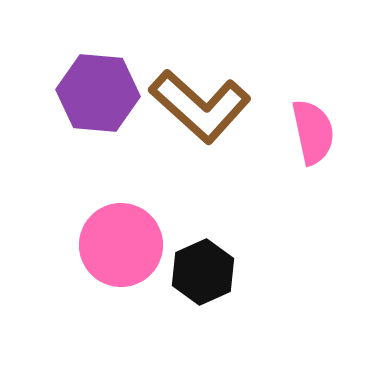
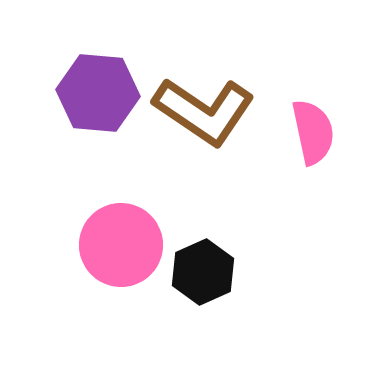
brown L-shape: moved 4 px right, 5 px down; rotated 8 degrees counterclockwise
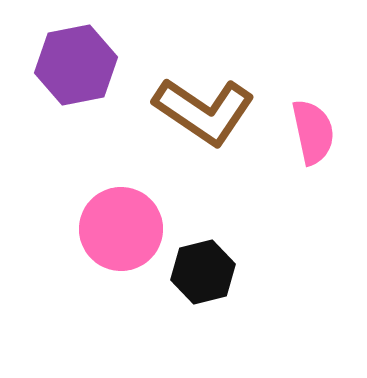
purple hexagon: moved 22 px left, 28 px up; rotated 16 degrees counterclockwise
pink circle: moved 16 px up
black hexagon: rotated 10 degrees clockwise
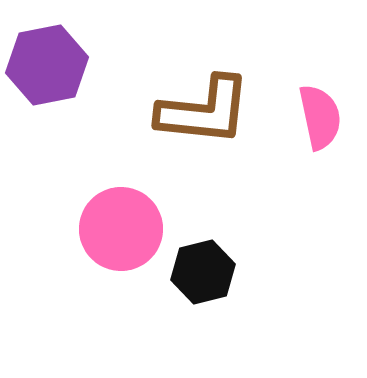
purple hexagon: moved 29 px left
brown L-shape: rotated 28 degrees counterclockwise
pink semicircle: moved 7 px right, 15 px up
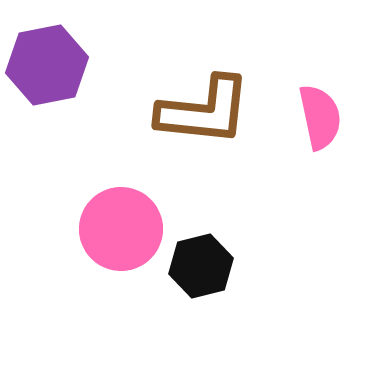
black hexagon: moved 2 px left, 6 px up
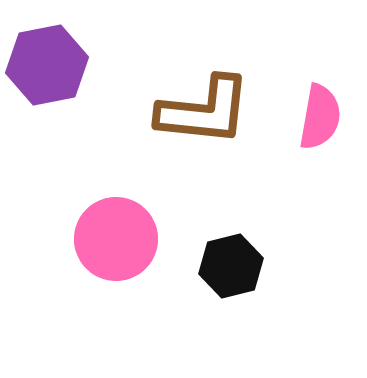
pink semicircle: rotated 22 degrees clockwise
pink circle: moved 5 px left, 10 px down
black hexagon: moved 30 px right
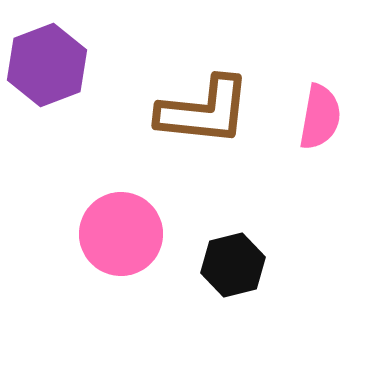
purple hexagon: rotated 10 degrees counterclockwise
pink circle: moved 5 px right, 5 px up
black hexagon: moved 2 px right, 1 px up
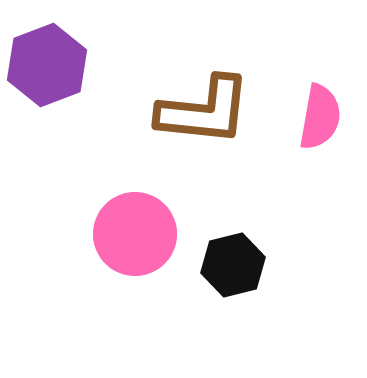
pink circle: moved 14 px right
